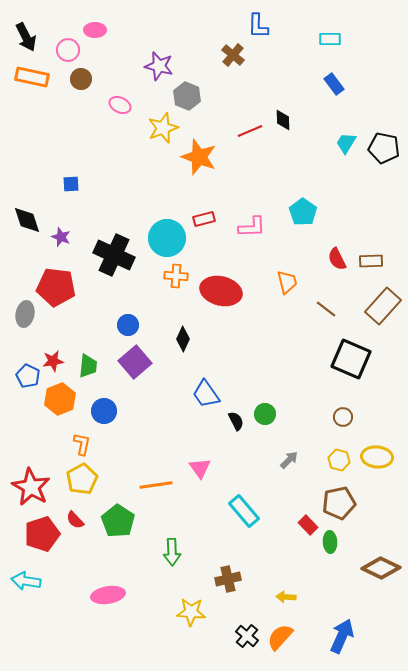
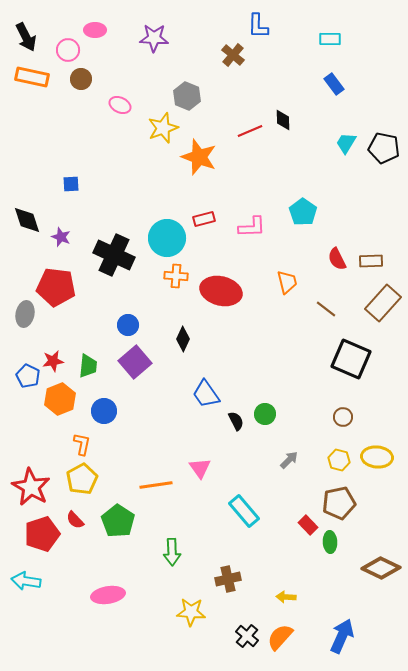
purple star at (159, 66): moved 5 px left, 28 px up; rotated 12 degrees counterclockwise
brown rectangle at (383, 306): moved 3 px up
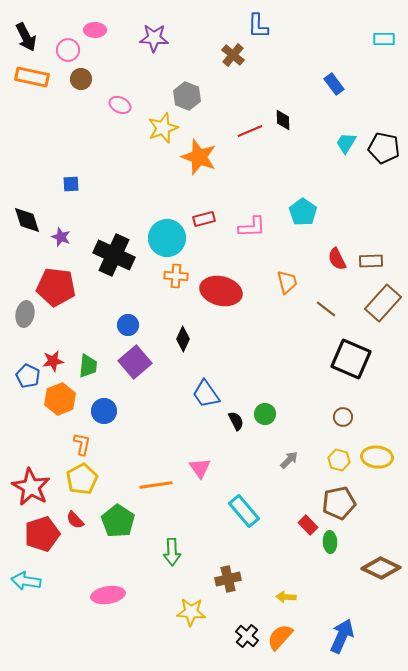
cyan rectangle at (330, 39): moved 54 px right
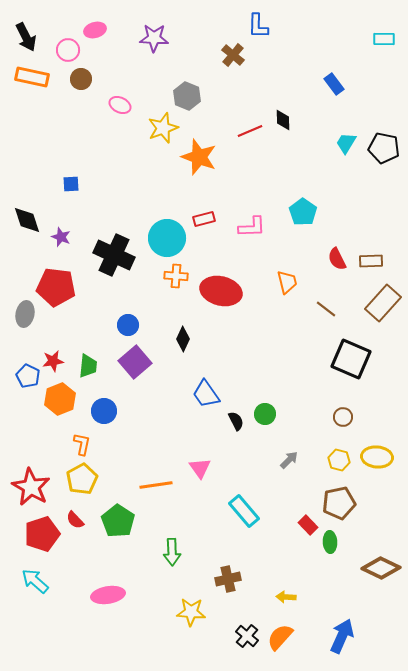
pink ellipse at (95, 30): rotated 15 degrees counterclockwise
cyan arrow at (26, 581): moved 9 px right; rotated 32 degrees clockwise
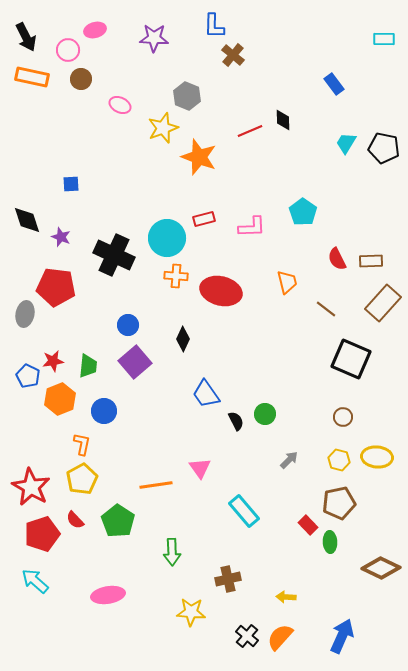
blue L-shape at (258, 26): moved 44 px left
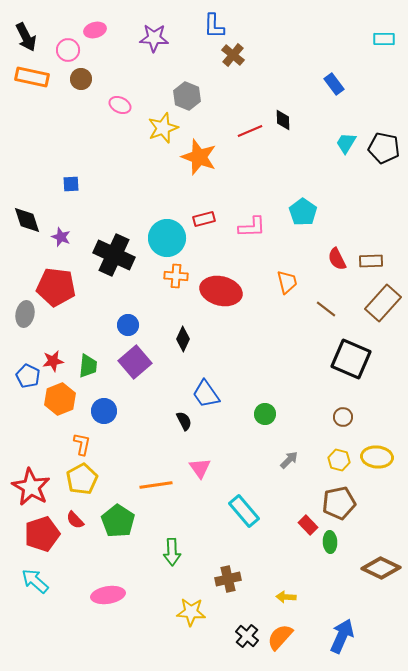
black semicircle at (236, 421): moved 52 px left
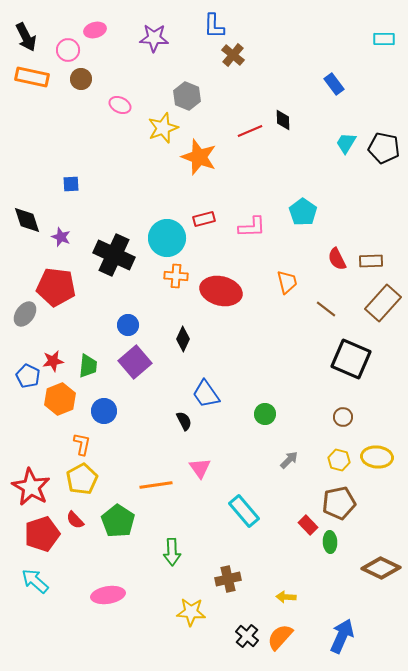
gray ellipse at (25, 314): rotated 25 degrees clockwise
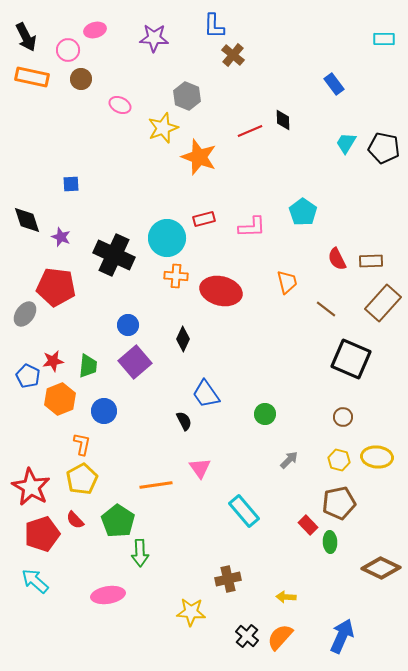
green arrow at (172, 552): moved 32 px left, 1 px down
